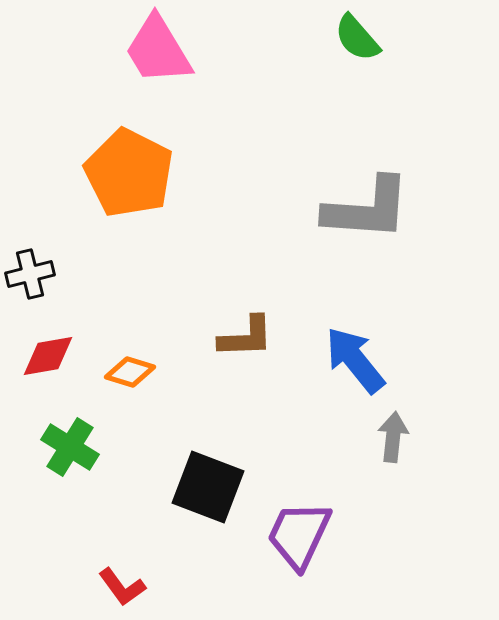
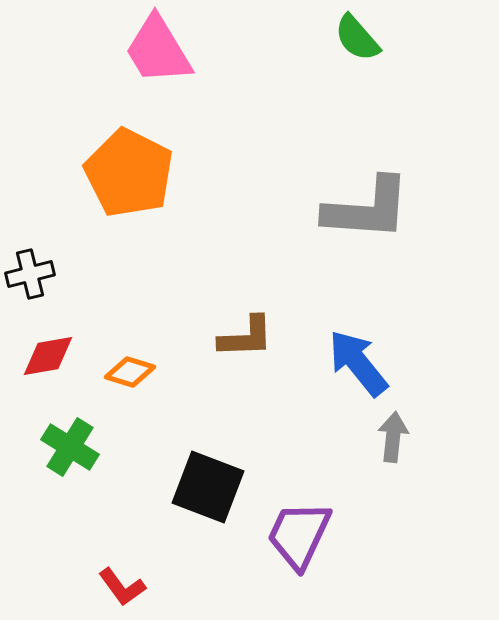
blue arrow: moved 3 px right, 3 px down
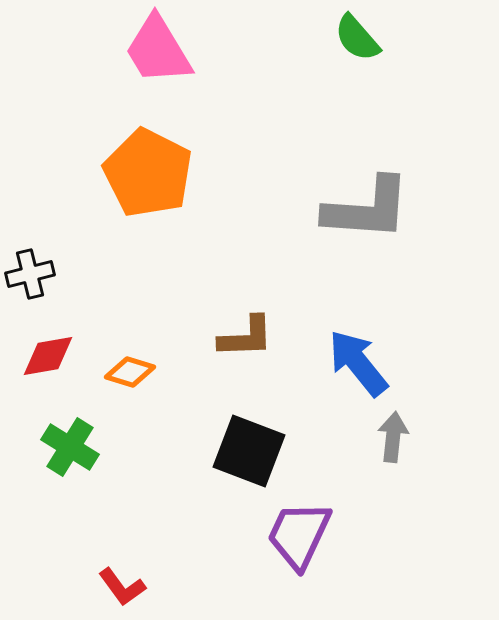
orange pentagon: moved 19 px right
black square: moved 41 px right, 36 px up
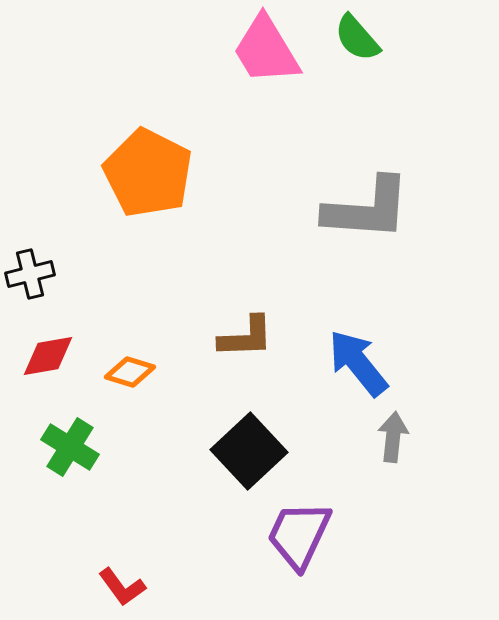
pink trapezoid: moved 108 px right
black square: rotated 26 degrees clockwise
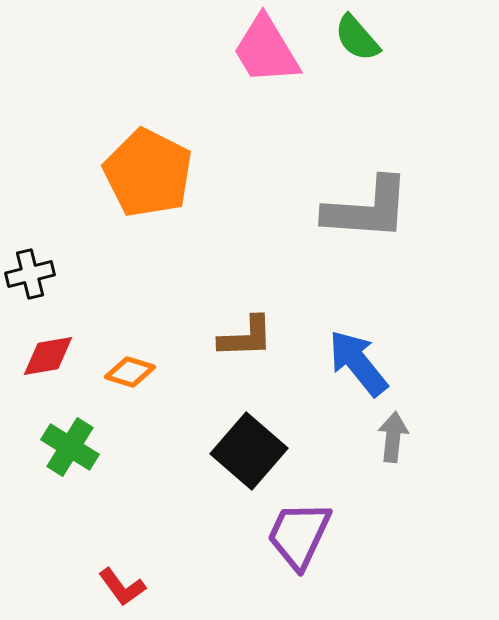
black square: rotated 6 degrees counterclockwise
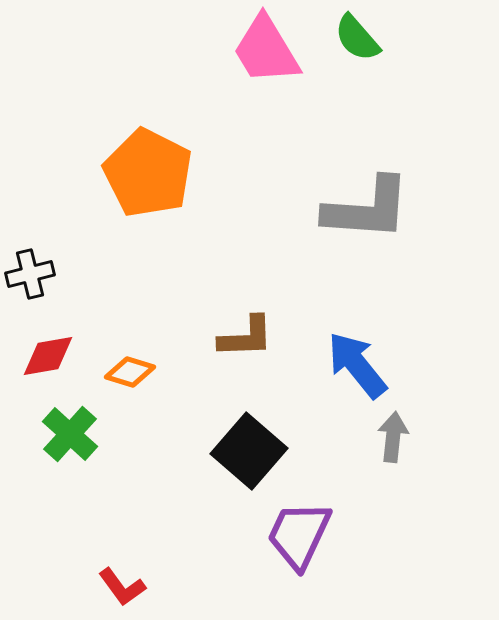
blue arrow: moved 1 px left, 2 px down
green cross: moved 13 px up; rotated 10 degrees clockwise
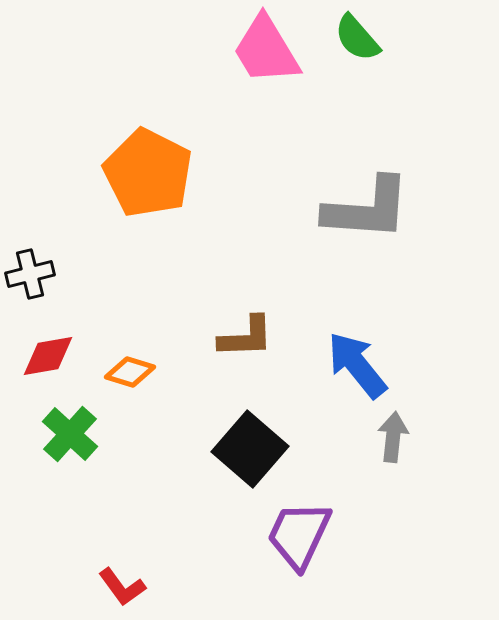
black square: moved 1 px right, 2 px up
